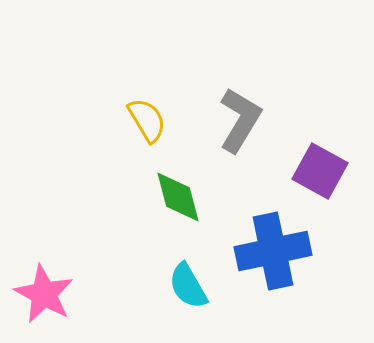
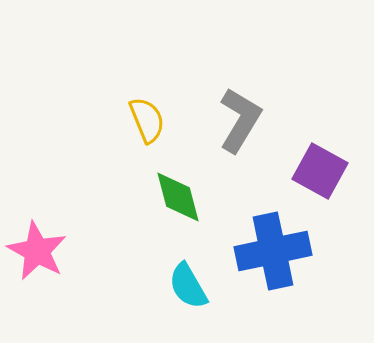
yellow semicircle: rotated 9 degrees clockwise
pink star: moved 7 px left, 43 px up
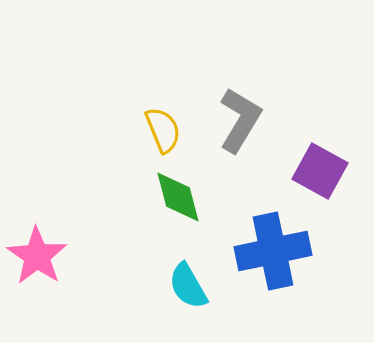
yellow semicircle: moved 16 px right, 10 px down
pink star: moved 5 px down; rotated 6 degrees clockwise
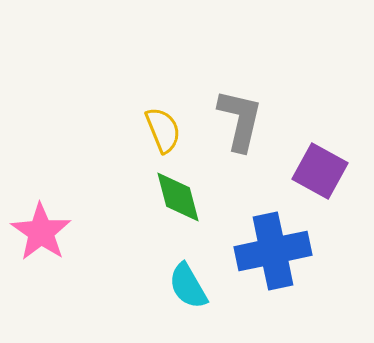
gray L-shape: rotated 18 degrees counterclockwise
pink star: moved 4 px right, 24 px up
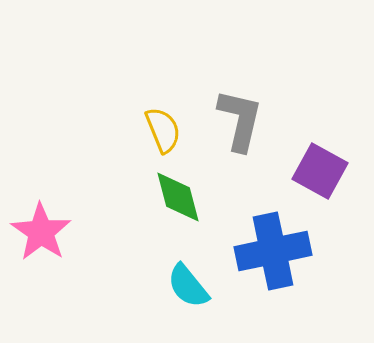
cyan semicircle: rotated 9 degrees counterclockwise
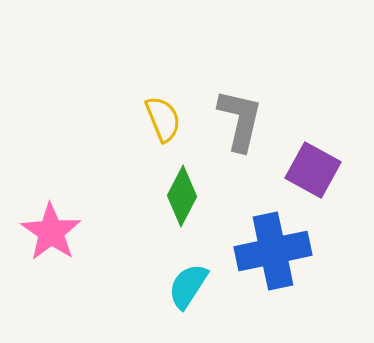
yellow semicircle: moved 11 px up
purple square: moved 7 px left, 1 px up
green diamond: moved 4 px right, 1 px up; rotated 42 degrees clockwise
pink star: moved 10 px right
cyan semicircle: rotated 72 degrees clockwise
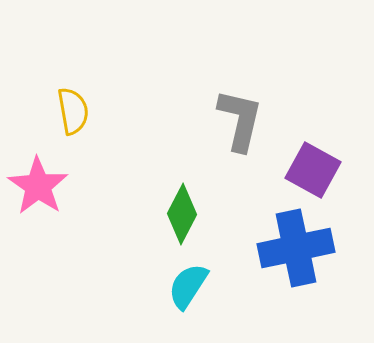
yellow semicircle: moved 90 px left, 8 px up; rotated 12 degrees clockwise
green diamond: moved 18 px down
pink star: moved 13 px left, 46 px up
blue cross: moved 23 px right, 3 px up
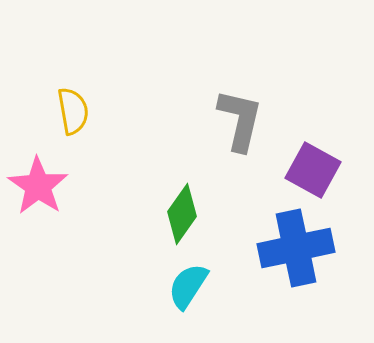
green diamond: rotated 8 degrees clockwise
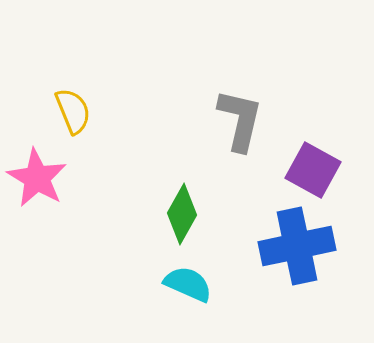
yellow semicircle: rotated 12 degrees counterclockwise
pink star: moved 1 px left, 8 px up; rotated 4 degrees counterclockwise
green diamond: rotated 6 degrees counterclockwise
blue cross: moved 1 px right, 2 px up
cyan semicircle: moved 2 px up; rotated 81 degrees clockwise
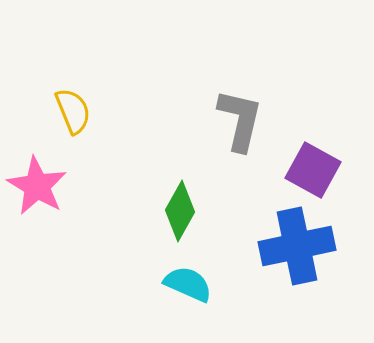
pink star: moved 8 px down
green diamond: moved 2 px left, 3 px up
